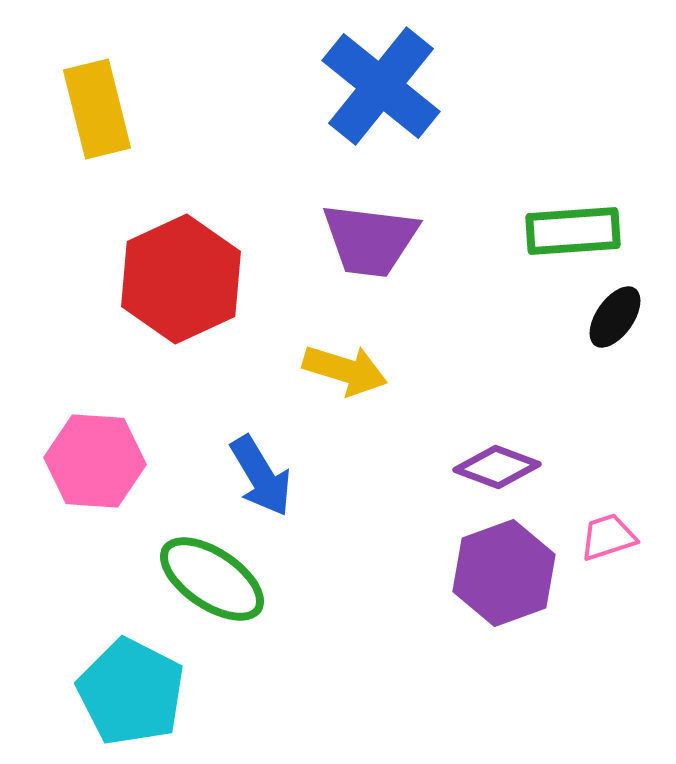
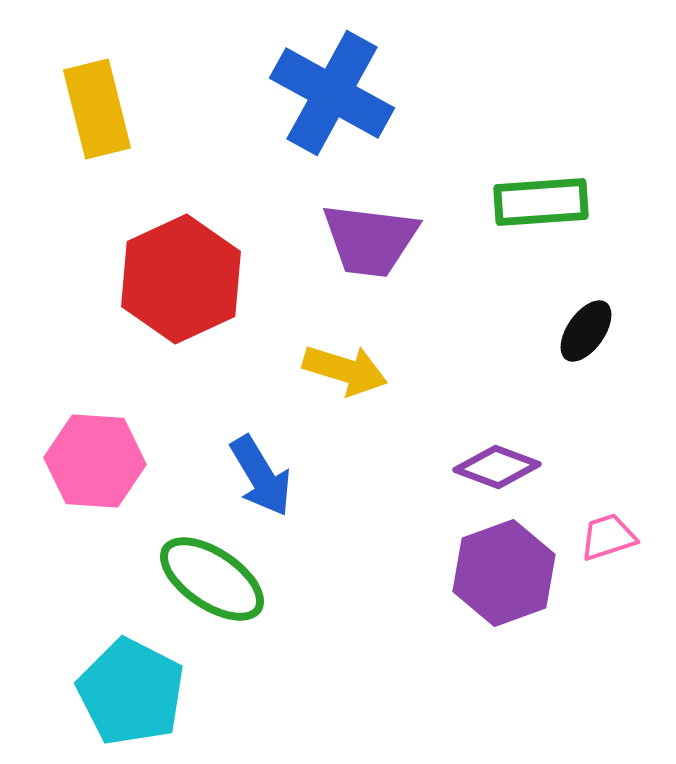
blue cross: moved 49 px left, 7 px down; rotated 10 degrees counterclockwise
green rectangle: moved 32 px left, 29 px up
black ellipse: moved 29 px left, 14 px down
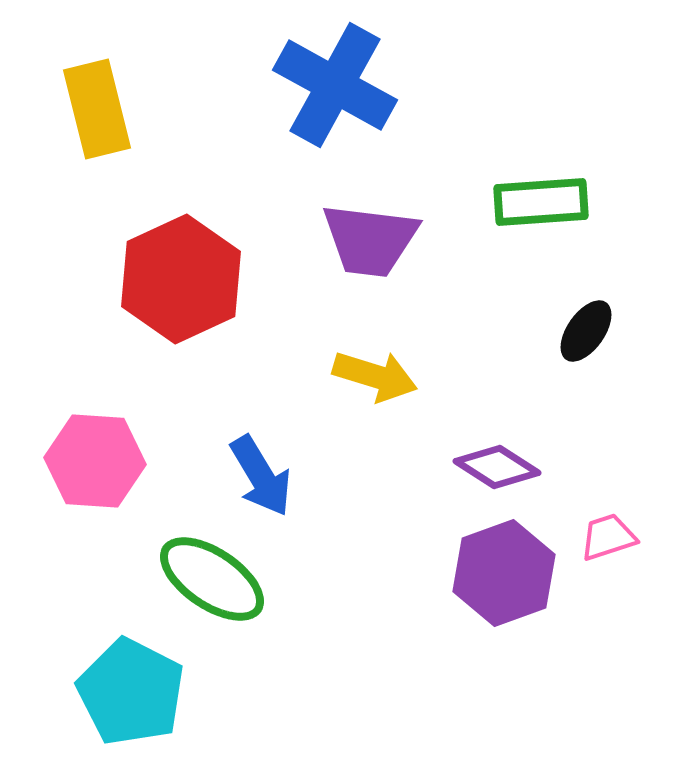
blue cross: moved 3 px right, 8 px up
yellow arrow: moved 30 px right, 6 px down
purple diamond: rotated 12 degrees clockwise
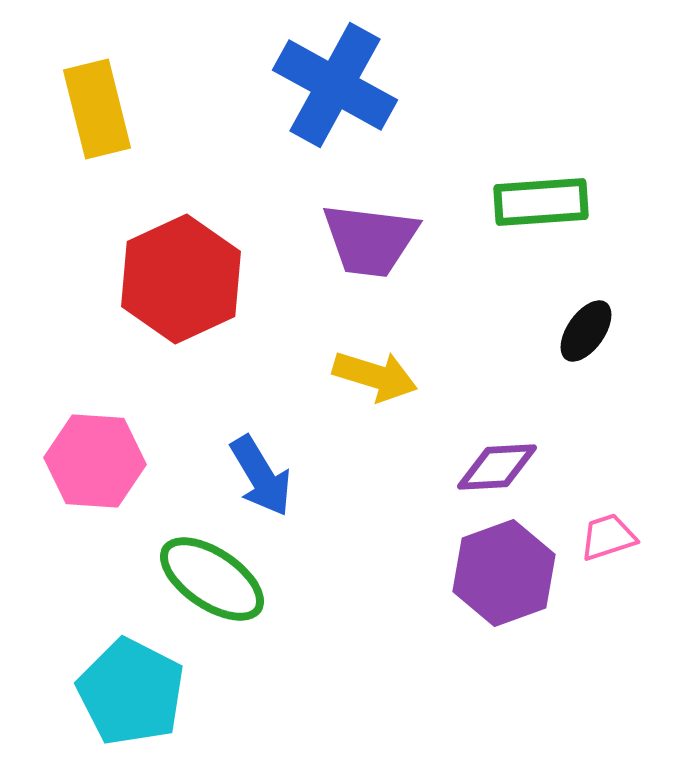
purple diamond: rotated 36 degrees counterclockwise
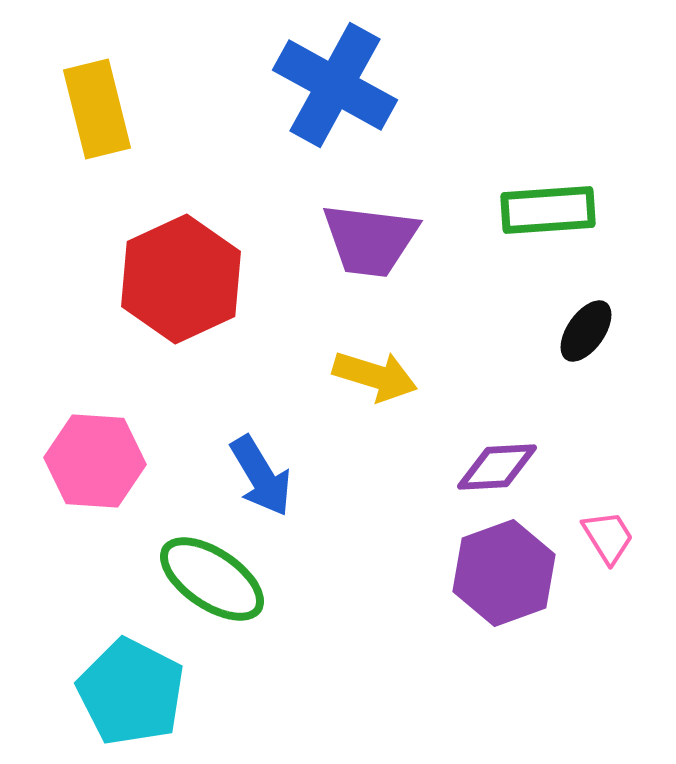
green rectangle: moved 7 px right, 8 px down
pink trapezoid: rotated 76 degrees clockwise
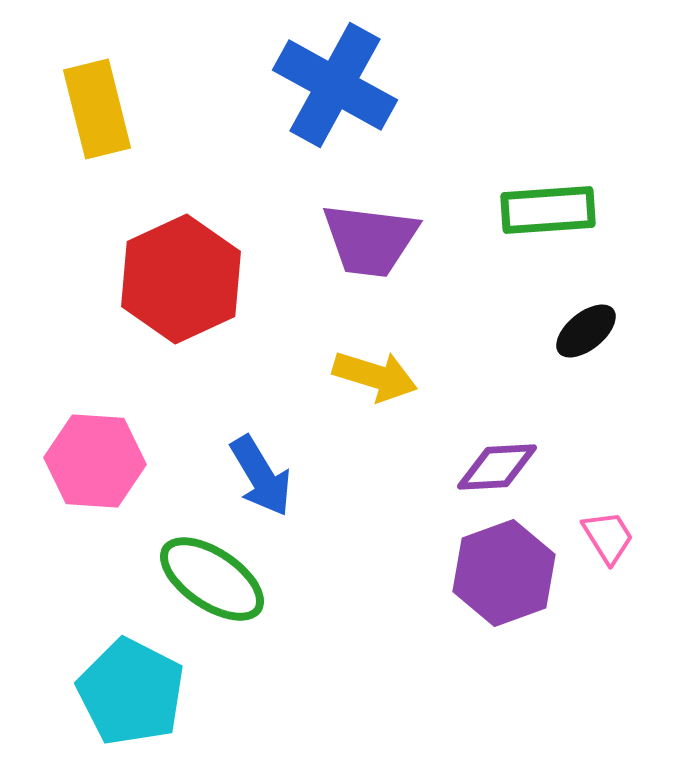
black ellipse: rotated 16 degrees clockwise
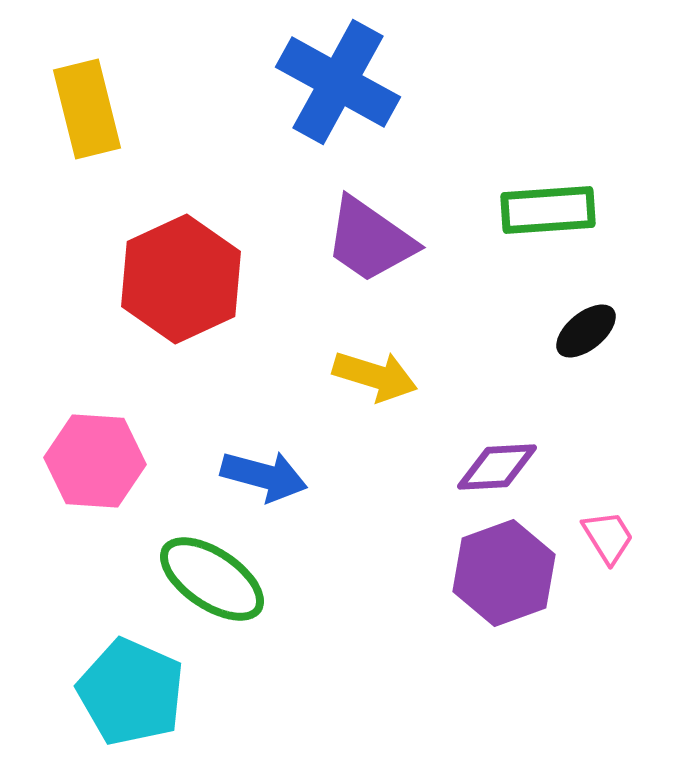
blue cross: moved 3 px right, 3 px up
yellow rectangle: moved 10 px left
purple trapezoid: rotated 28 degrees clockwise
blue arrow: moved 3 px right; rotated 44 degrees counterclockwise
cyan pentagon: rotated 3 degrees counterclockwise
